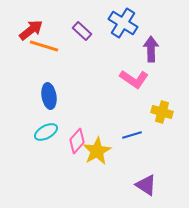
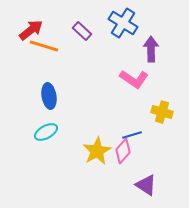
pink diamond: moved 46 px right, 10 px down
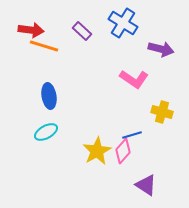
red arrow: rotated 45 degrees clockwise
purple arrow: moved 10 px right; rotated 105 degrees clockwise
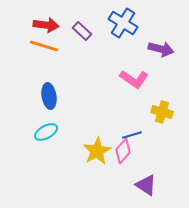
red arrow: moved 15 px right, 5 px up
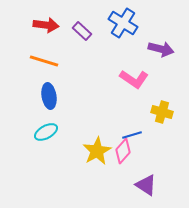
orange line: moved 15 px down
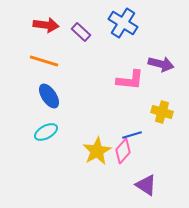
purple rectangle: moved 1 px left, 1 px down
purple arrow: moved 15 px down
pink L-shape: moved 4 px left, 1 px down; rotated 28 degrees counterclockwise
blue ellipse: rotated 25 degrees counterclockwise
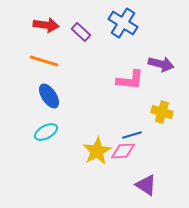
pink diamond: rotated 45 degrees clockwise
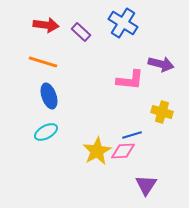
orange line: moved 1 px left, 1 px down
blue ellipse: rotated 15 degrees clockwise
purple triangle: rotated 30 degrees clockwise
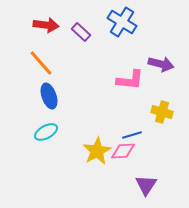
blue cross: moved 1 px left, 1 px up
orange line: moved 2 px left, 1 px down; rotated 32 degrees clockwise
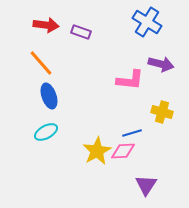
blue cross: moved 25 px right
purple rectangle: rotated 24 degrees counterclockwise
blue line: moved 2 px up
